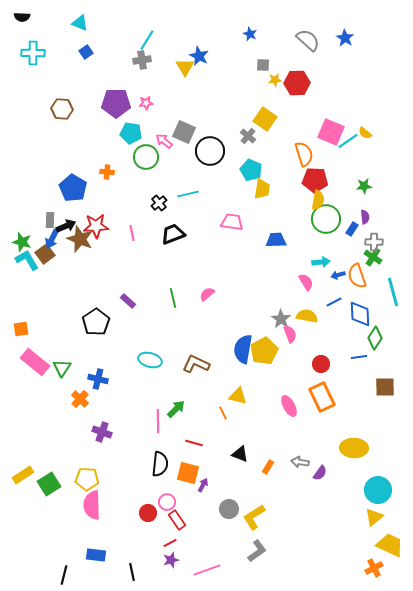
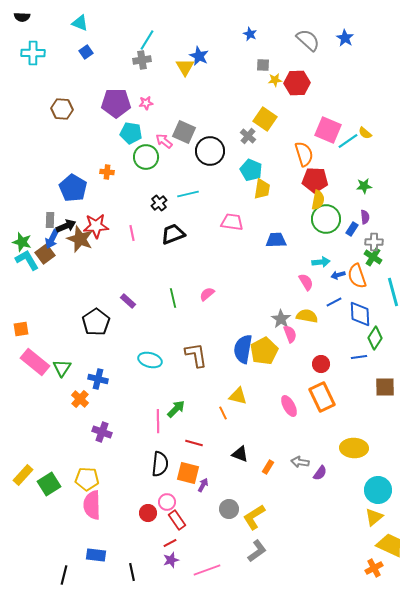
pink square at (331, 132): moved 3 px left, 2 px up
brown L-shape at (196, 364): moved 9 px up; rotated 56 degrees clockwise
yellow rectangle at (23, 475): rotated 15 degrees counterclockwise
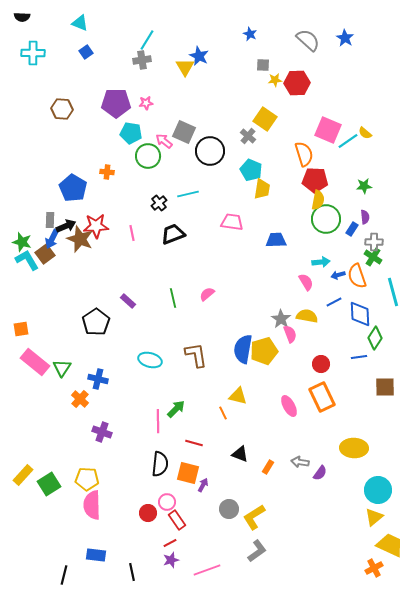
green circle at (146, 157): moved 2 px right, 1 px up
yellow pentagon at (264, 351): rotated 12 degrees clockwise
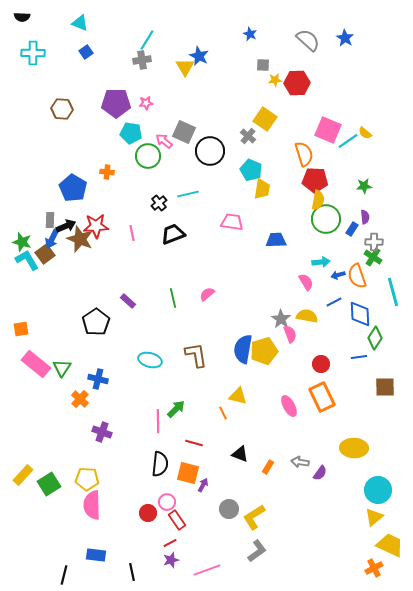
pink rectangle at (35, 362): moved 1 px right, 2 px down
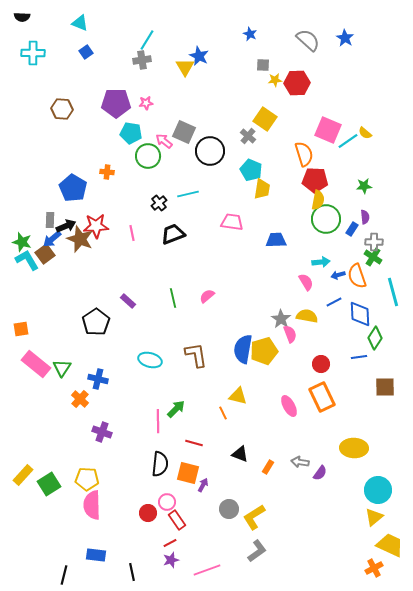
blue arrow at (52, 239): rotated 24 degrees clockwise
pink semicircle at (207, 294): moved 2 px down
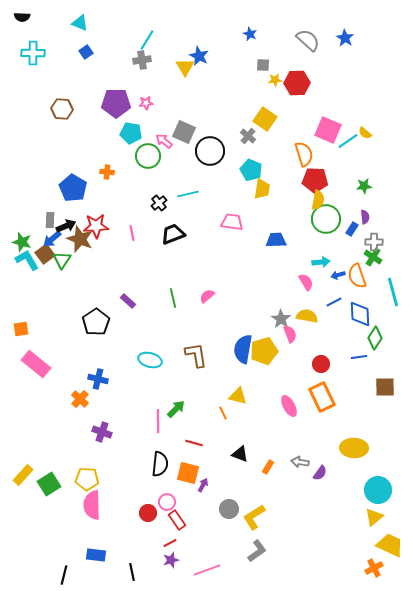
green triangle at (62, 368): moved 108 px up
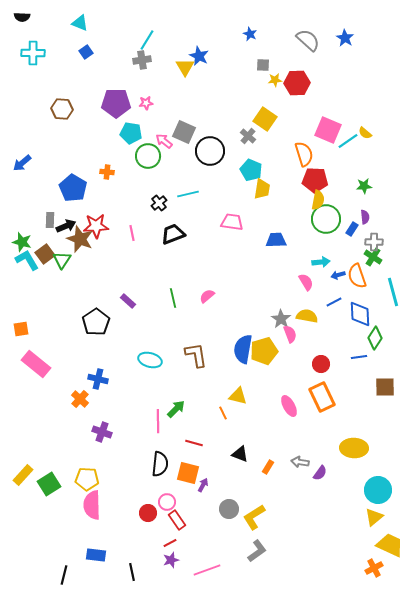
blue arrow at (52, 239): moved 30 px left, 76 px up
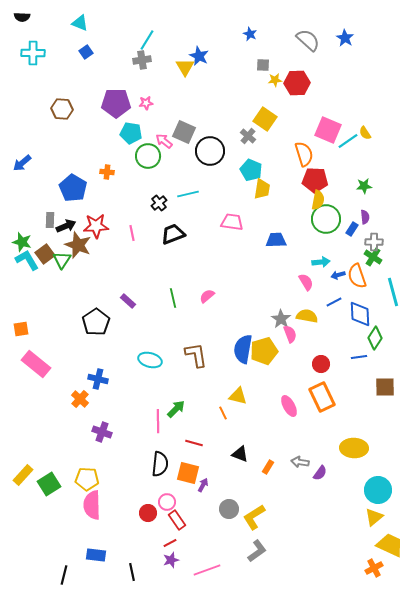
yellow semicircle at (365, 133): rotated 16 degrees clockwise
brown star at (80, 239): moved 2 px left, 6 px down
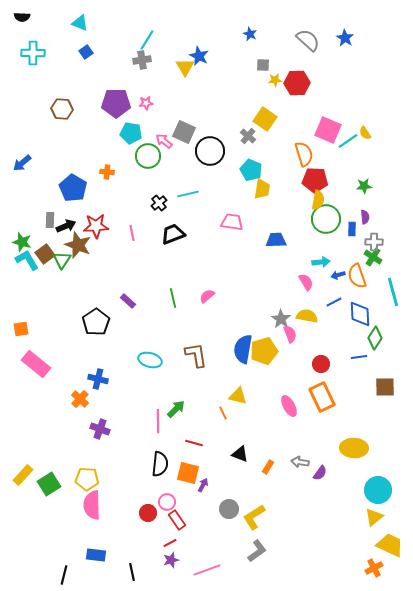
blue rectangle at (352, 229): rotated 32 degrees counterclockwise
purple cross at (102, 432): moved 2 px left, 3 px up
